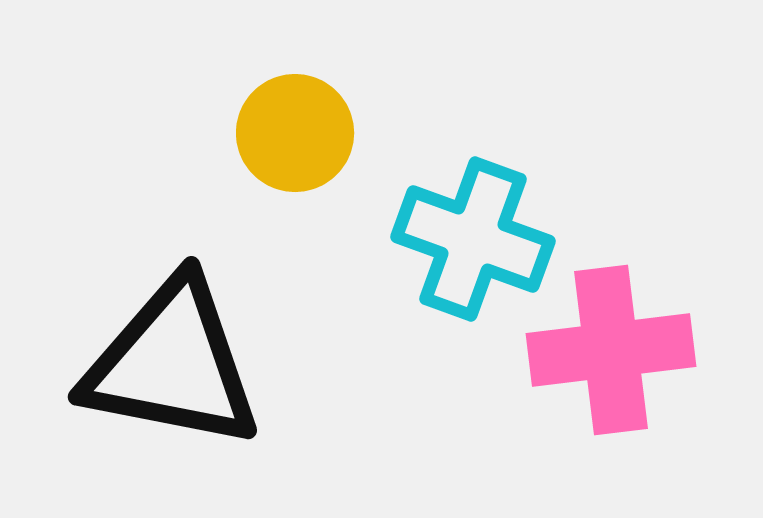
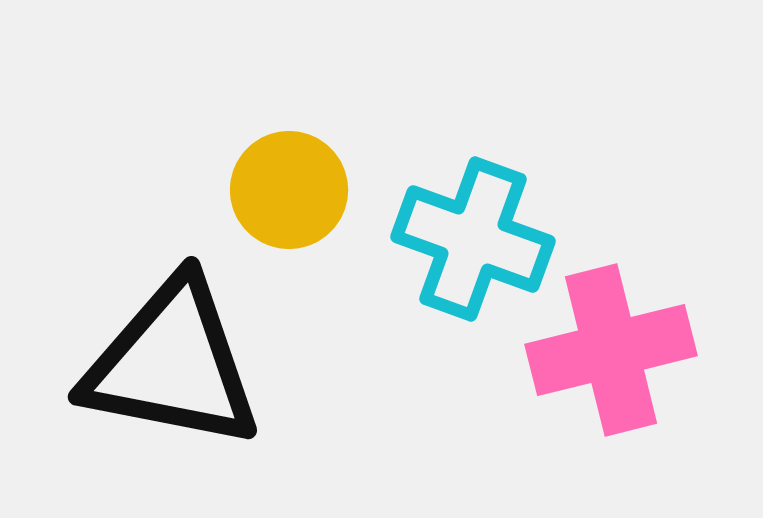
yellow circle: moved 6 px left, 57 px down
pink cross: rotated 7 degrees counterclockwise
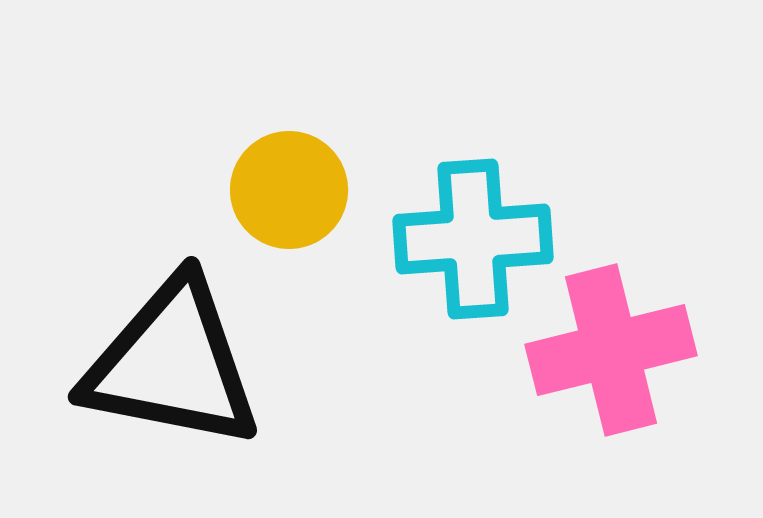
cyan cross: rotated 24 degrees counterclockwise
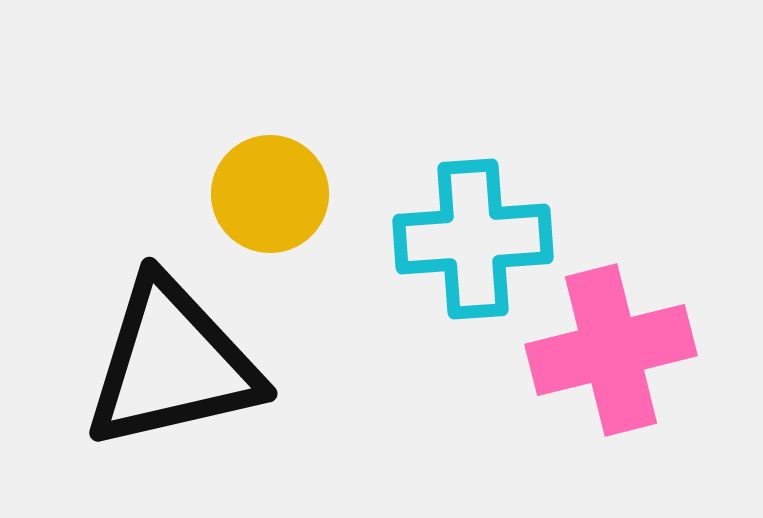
yellow circle: moved 19 px left, 4 px down
black triangle: rotated 24 degrees counterclockwise
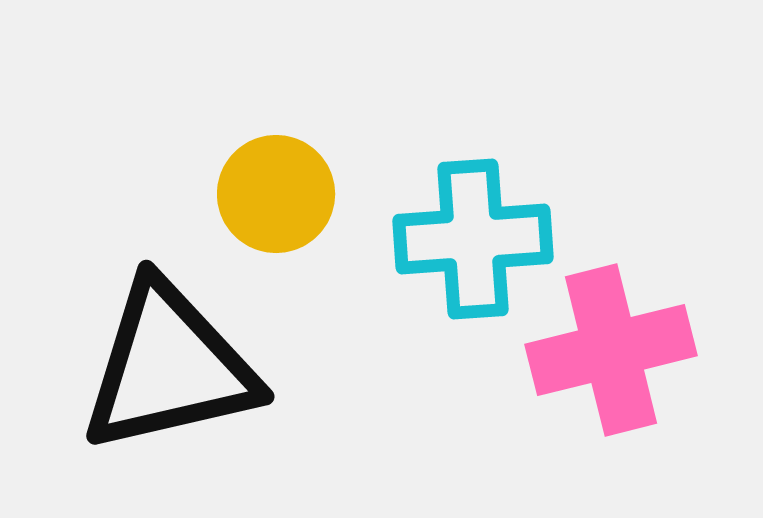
yellow circle: moved 6 px right
black triangle: moved 3 px left, 3 px down
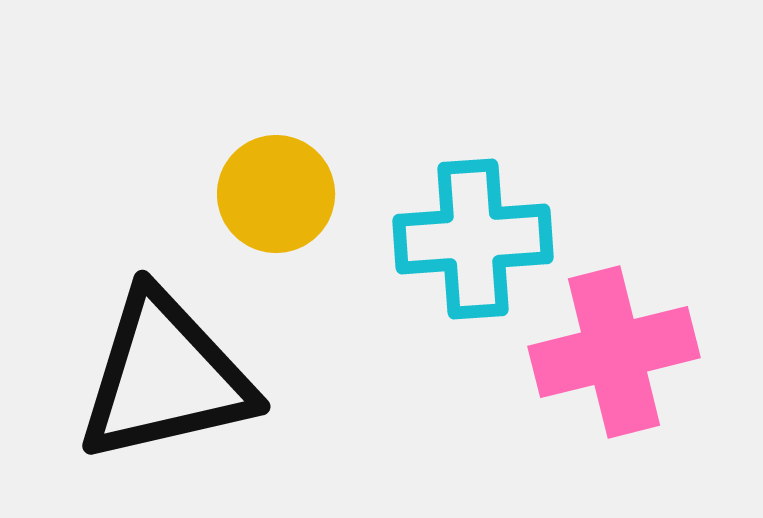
pink cross: moved 3 px right, 2 px down
black triangle: moved 4 px left, 10 px down
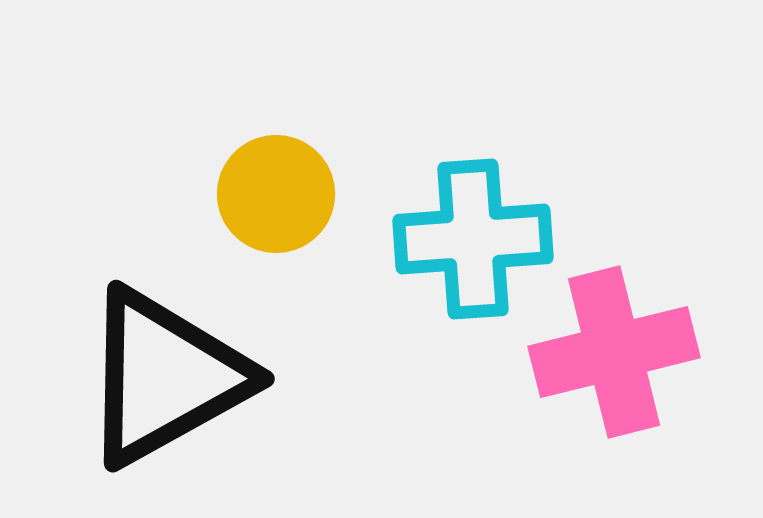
black triangle: rotated 16 degrees counterclockwise
